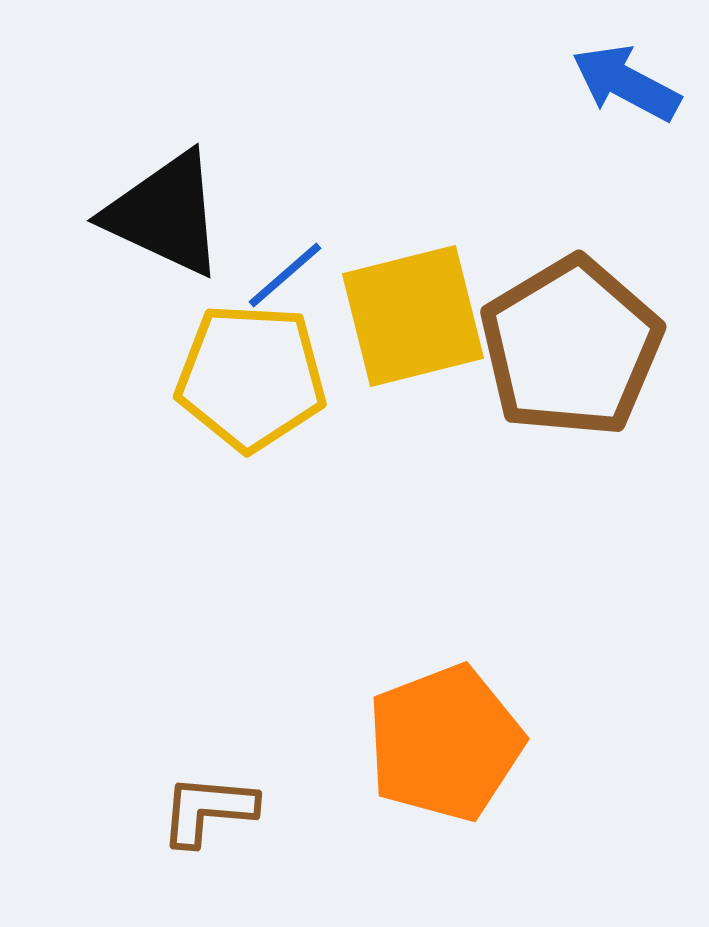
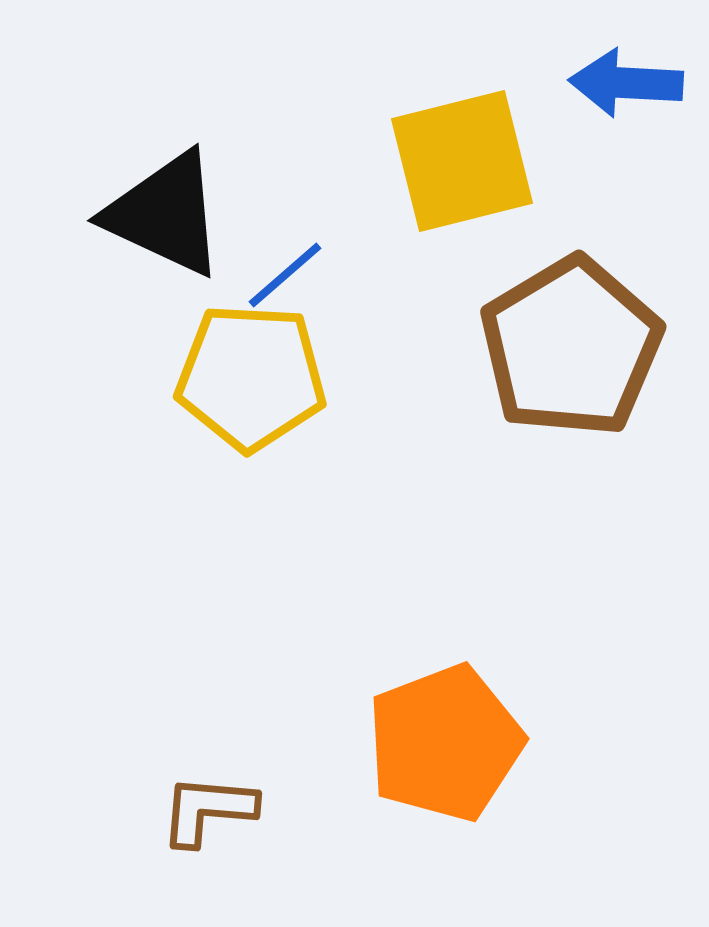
blue arrow: rotated 25 degrees counterclockwise
yellow square: moved 49 px right, 155 px up
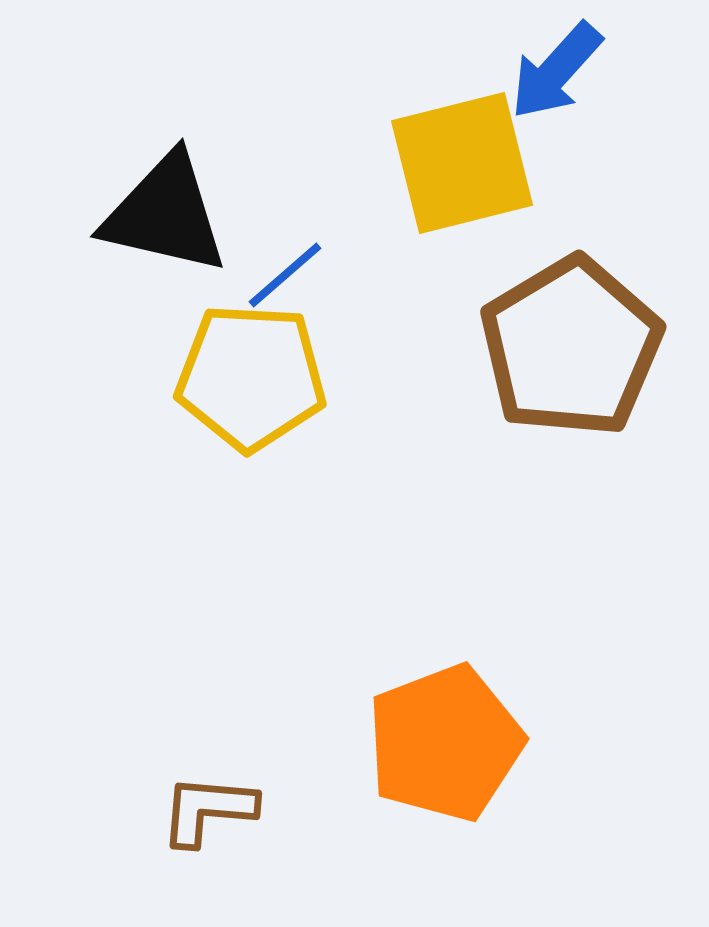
blue arrow: moved 70 px left, 12 px up; rotated 51 degrees counterclockwise
yellow square: moved 2 px down
black triangle: rotated 12 degrees counterclockwise
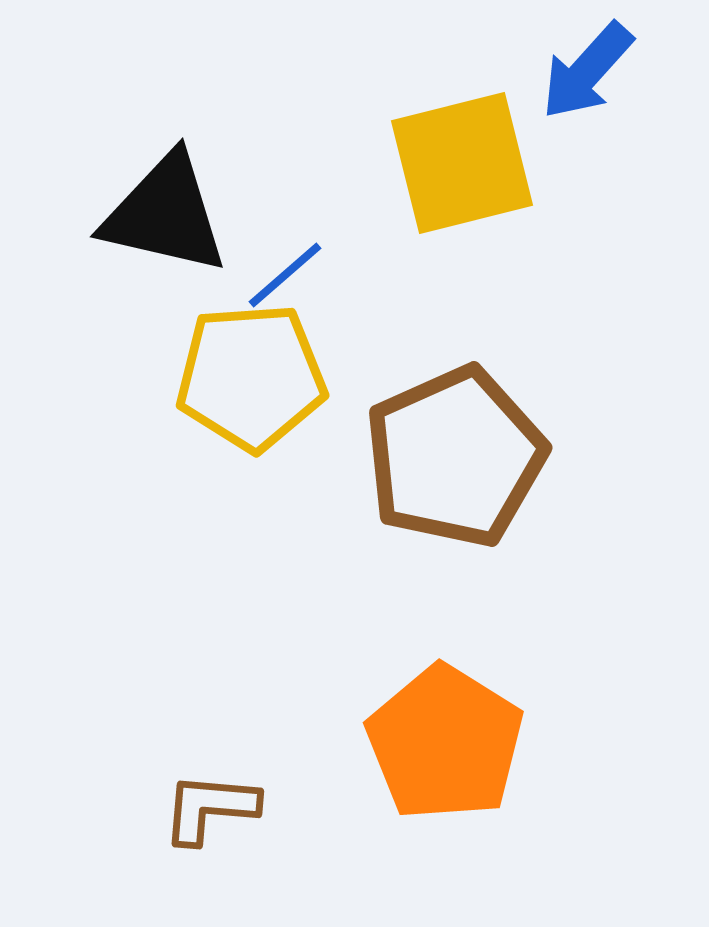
blue arrow: moved 31 px right
brown pentagon: moved 116 px left, 110 px down; rotated 7 degrees clockwise
yellow pentagon: rotated 7 degrees counterclockwise
orange pentagon: rotated 19 degrees counterclockwise
brown L-shape: moved 2 px right, 2 px up
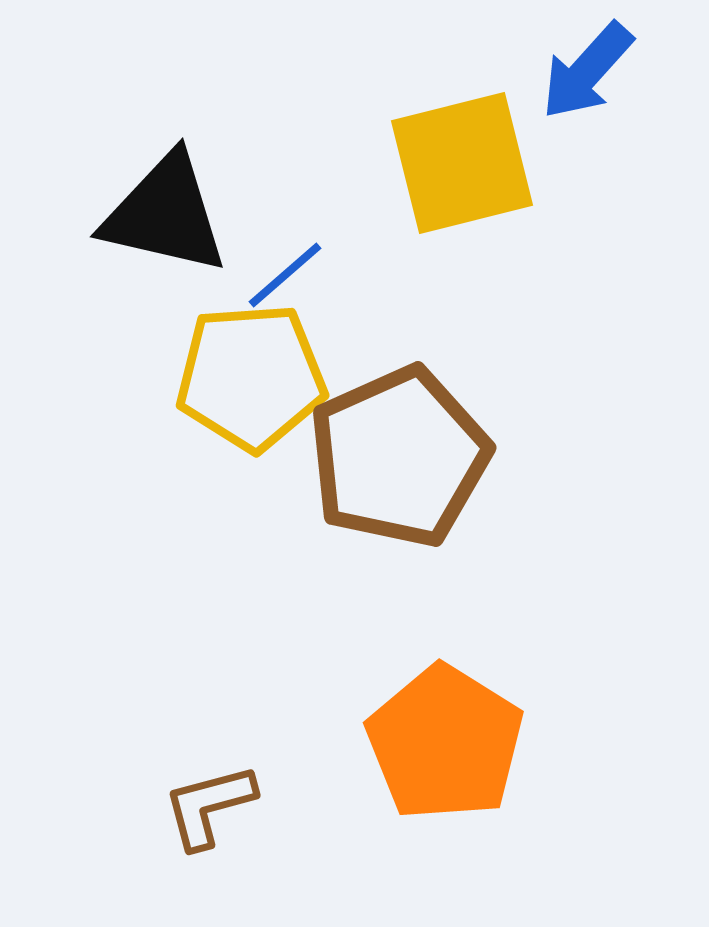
brown pentagon: moved 56 px left
brown L-shape: moved 1 px left, 2 px up; rotated 20 degrees counterclockwise
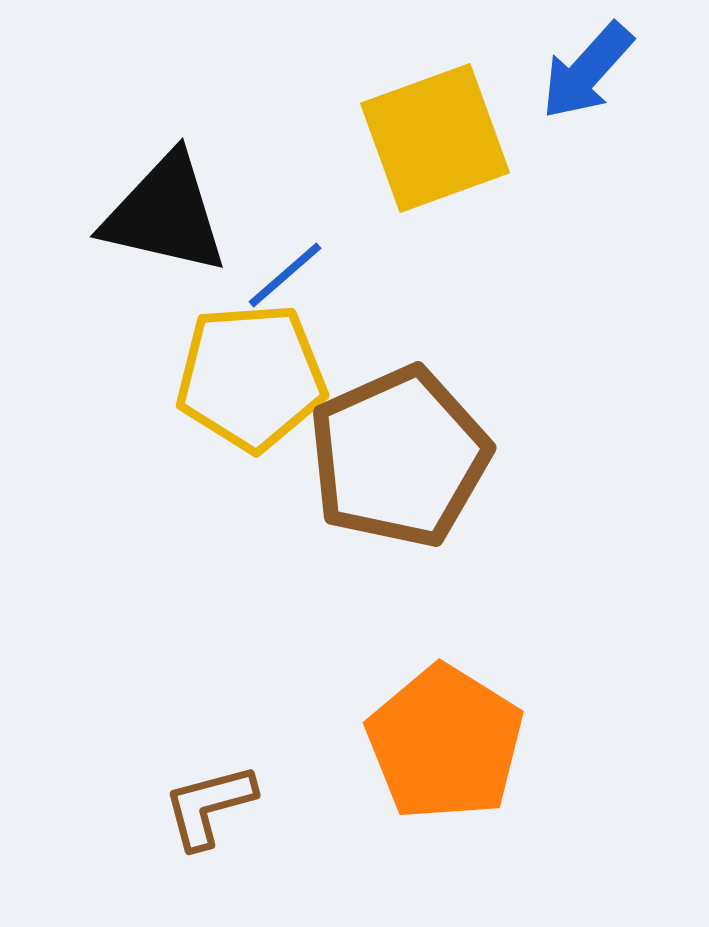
yellow square: moved 27 px left, 25 px up; rotated 6 degrees counterclockwise
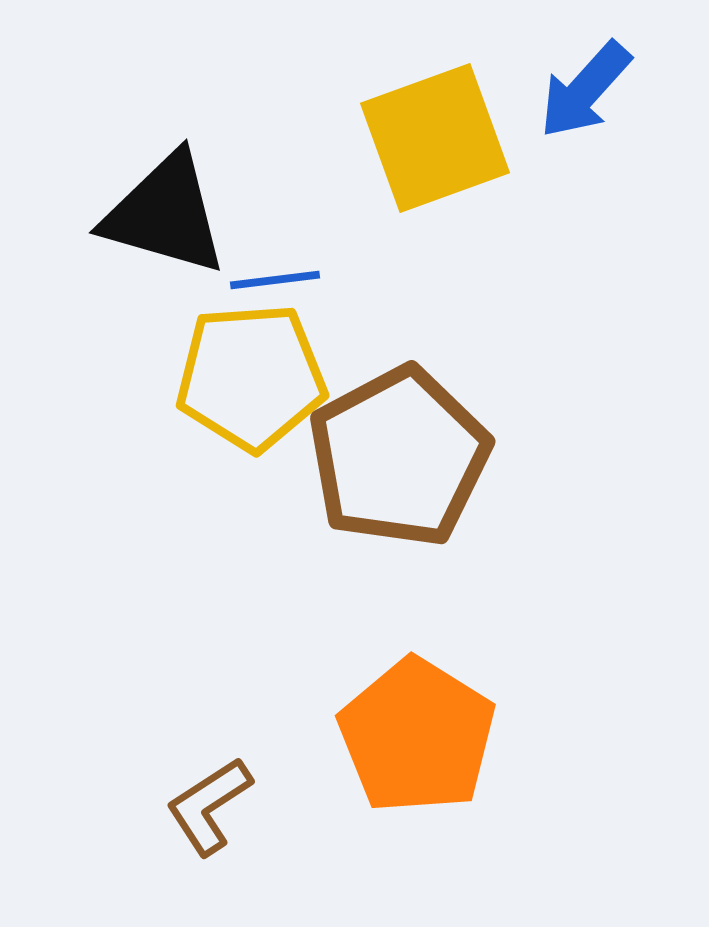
blue arrow: moved 2 px left, 19 px down
black triangle: rotated 3 degrees clockwise
blue line: moved 10 px left, 5 px down; rotated 34 degrees clockwise
brown pentagon: rotated 4 degrees counterclockwise
orange pentagon: moved 28 px left, 7 px up
brown L-shape: rotated 18 degrees counterclockwise
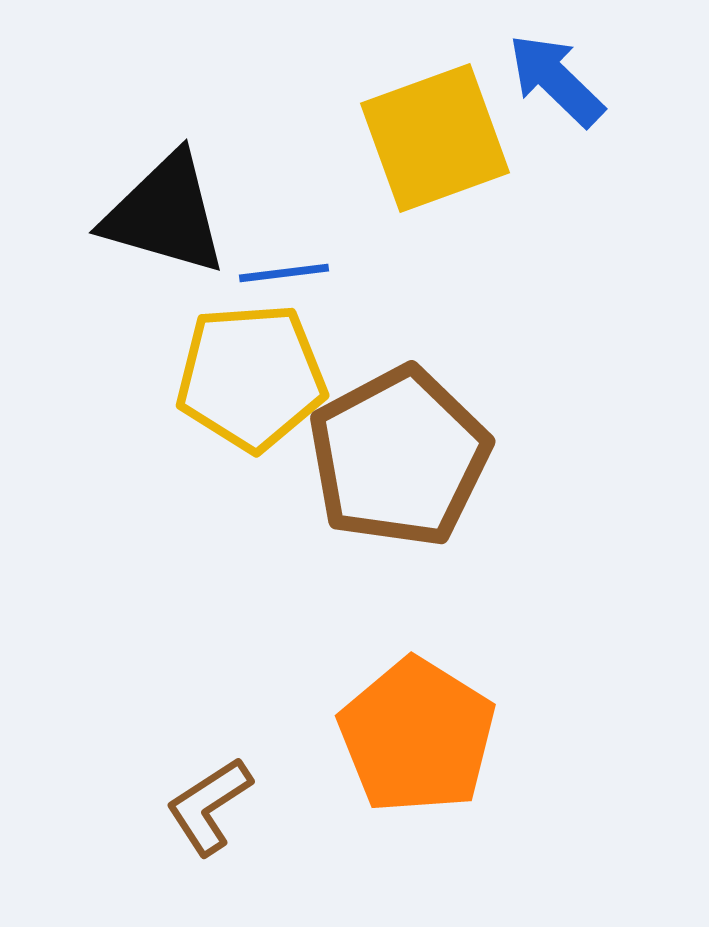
blue arrow: moved 29 px left, 10 px up; rotated 92 degrees clockwise
blue line: moved 9 px right, 7 px up
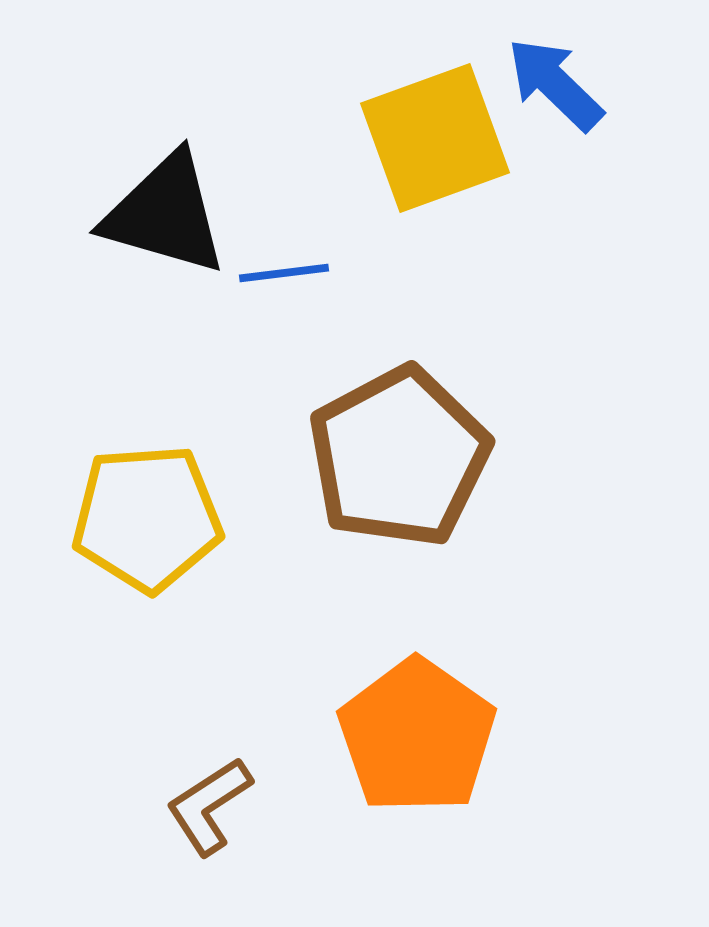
blue arrow: moved 1 px left, 4 px down
yellow pentagon: moved 104 px left, 141 px down
orange pentagon: rotated 3 degrees clockwise
